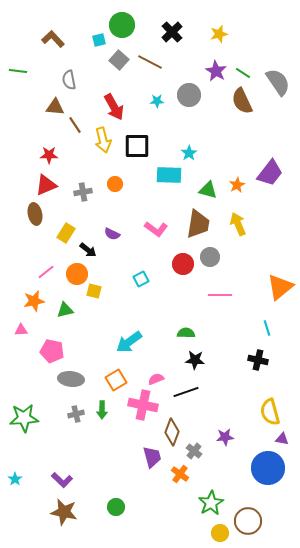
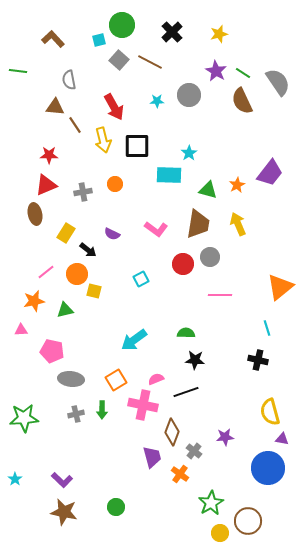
cyan arrow at (129, 342): moved 5 px right, 2 px up
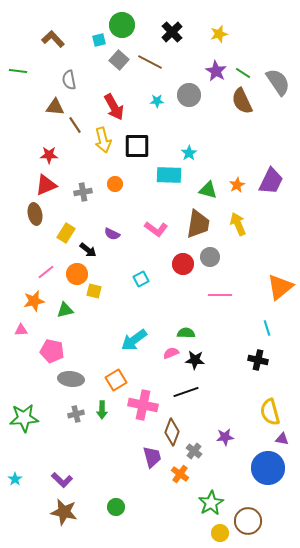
purple trapezoid at (270, 173): moved 1 px right, 8 px down; rotated 12 degrees counterclockwise
pink semicircle at (156, 379): moved 15 px right, 26 px up
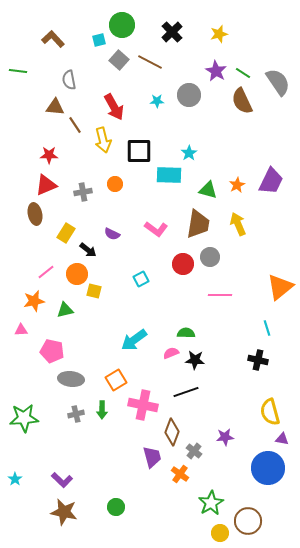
black square at (137, 146): moved 2 px right, 5 px down
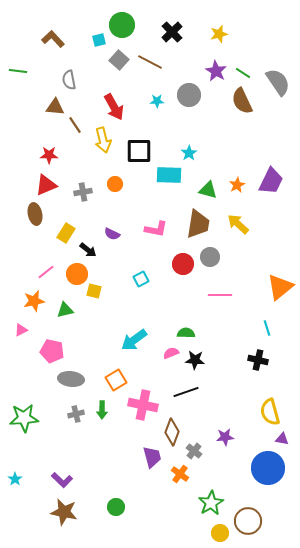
yellow arrow at (238, 224): rotated 25 degrees counterclockwise
pink L-shape at (156, 229): rotated 25 degrees counterclockwise
pink triangle at (21, 330): rotated 24 degrees counterclockwise
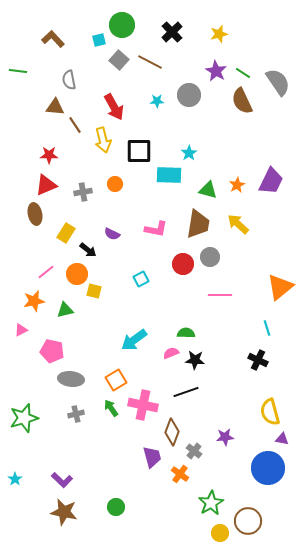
black cross at (258, 360): rotated 12 degrees clockwise
green arrow at (102, 410): moved 9 px right, 2 px up; rotated 144 degrees clockwise
green star at (24, 418): rotated 12 degrees counterclockwise
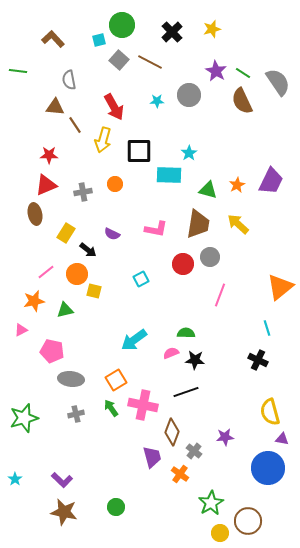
yellow star at (219, 34): moved 7 px left, 5 px up
yellow arrow at (103, 140): rotated 30 degrees clockwise
pink line at (220, 295): rotated 70 degrees counterclockwise
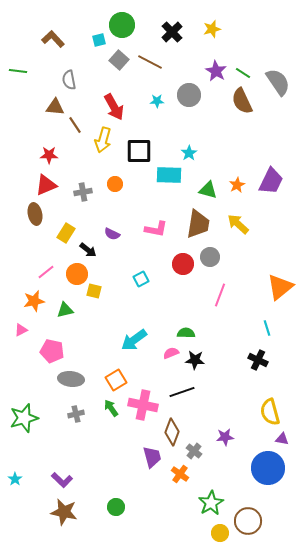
black line at (186, 392): moved 4 px left
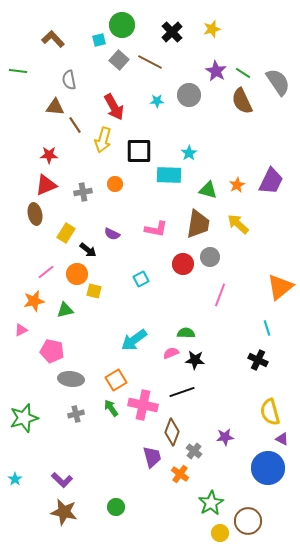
purple triangle at (282, 439): rotated 16 degrees clockwise
